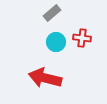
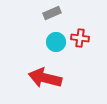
gray rectangle: rotated 18 degrees clockwise
red cross: moved 2 px left
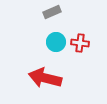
gray rectangle: moved 1 px up
red cross: moved 5 px down
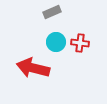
red arrow: moved 12 px left, 10 px up
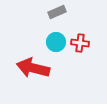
gray rectangle: moved 5 px right
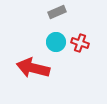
red cross: rotated 12 degrees clockwise
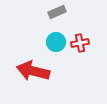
red cross: rotated 30 degrees counterclockwise
red arrow: moved 3 px down
